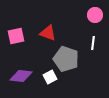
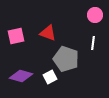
purple diamond: rotated 10 degrees clockwise
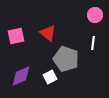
red triangle: rotated 18 degrees clockwise
purple diamond: rotated 40 degrees counterclockwise
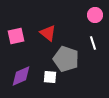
white line: rotated 24 degrees counterclockwise
white square: rotated 32 degrees clockwise
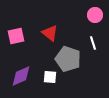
red triangle: moved 2 px right
gray pentagon: moved 2 px right
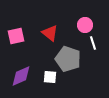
pink circle: moved 10 px left, 10 px down
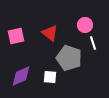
gray pentagon: moved 1 px right, 1 px up
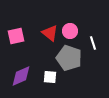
pink circle: moved 15 px left, 6 px down
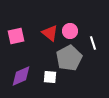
gray pentagon: rotated 25 degrees clockwise
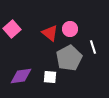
pink circle: moved 2 px up
pink square: moved 4 px left, 7 px up; rotated 30 degrees counterclockwise
white line: moved 4 px down
purple diamond: rotated 15 degrees clockwise
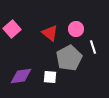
pink circle: moved 6 px right
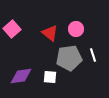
white line: moved 8 px down
gray pentagon: rotated 20 degrees clockwise
